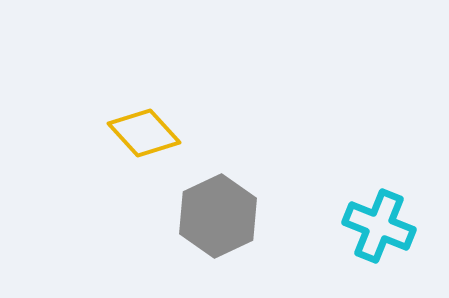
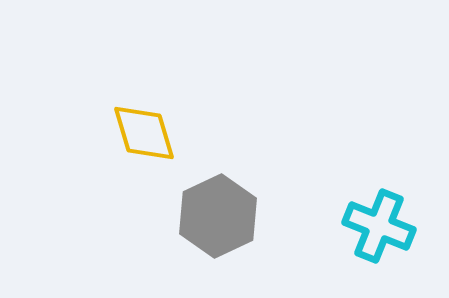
yellow diamond: rotated 26 degrees clockwise
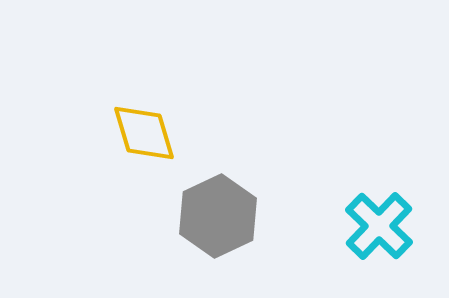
cyan cross: rotated 22 degrees clockwise
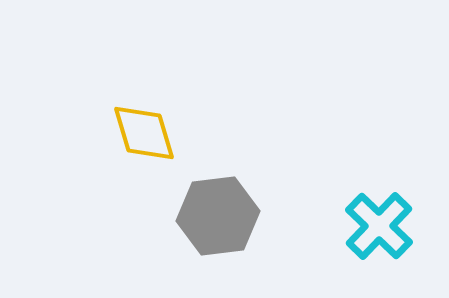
gray hexagon: rotated 18 degrees clockwise
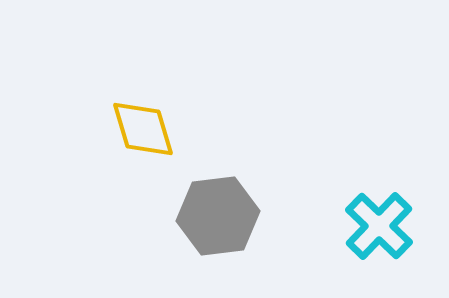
yellow diamond: moved 1 px left, 4 px up
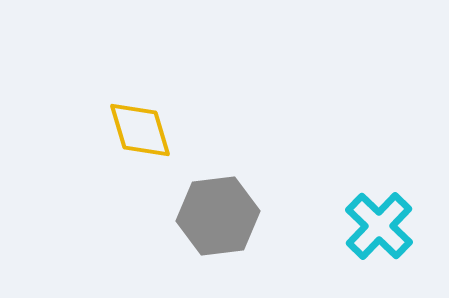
yellow diamond: moved 3 px left, 1 px down
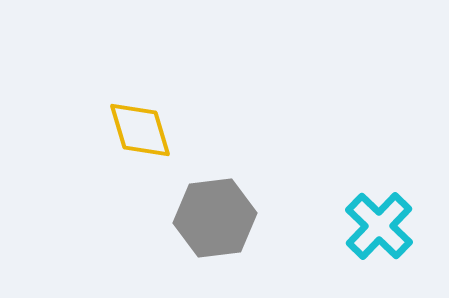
gray hexagon: moved 3 px left, 2 px down
